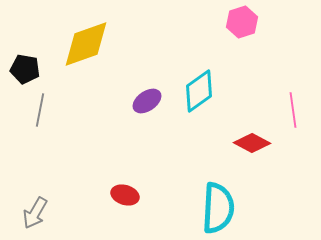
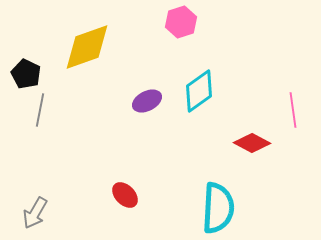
pink hexagon: moved 61 px left
yellow diamond: moved 1 px right, 3 px down
black pentagon: moved 1 px right, 5 px down; rotated 16 degrees clockwise
purple ellipse: rotated 8 degrees clockwise
red ellipse: rotated 28 degrees clockwise
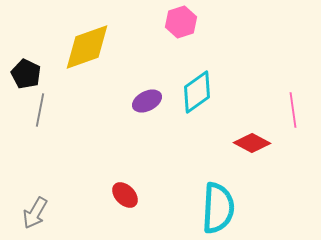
cyan diamond: moved 2 px left, 1 px down
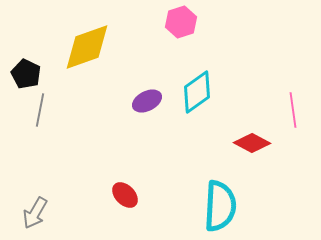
cyan semicircle: moved 2 px right, 2 px up
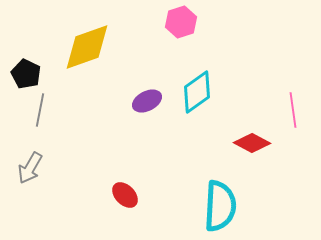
gray arrow: moved 5 px left, 45 px up
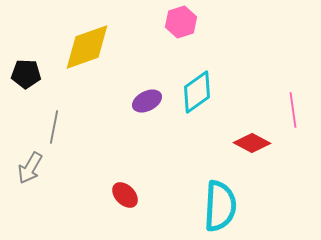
black pentagon: rotated 24 degrees counterclockwise
gray line: moved 14 px right, 17 px down
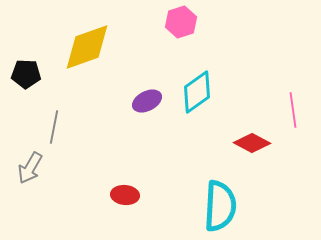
red ellipse: rotated 40 degrees counterclockwise
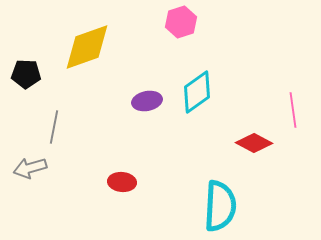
purple ellipse: rotated 16 degrees clockwise
red diamond: moved 2 px right
gray arrow: rotated 44 degrees clockwise
red ellipse: moved 3 px left, 13 px up
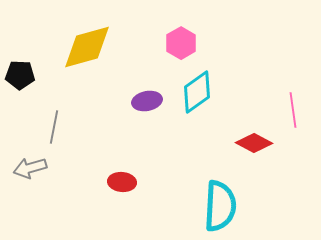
pink hexagon: moved 21 px down; rotated 12 degrees counterclockwise
yellow diamond: rotated 4 degrees clockwise
black pentagon: moved 6 px left, 1 px down
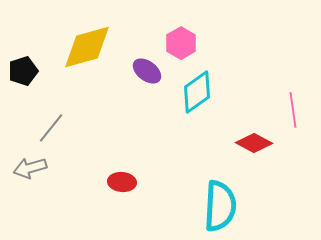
black pentagon: moved 3 px right, 4 px up; rotated 20 degrees counterclockwise
purple ellipse: moved 30 px up; rotated 48 degrees clockwise
gray line: moved 3 px left, 1 px down; rotated 28 degrees clockwise
